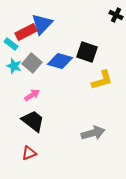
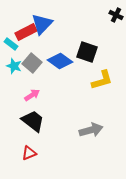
blue diamond: rotated 20 degrees clockwise
gray arrow: moved 2 px left, 3 px up
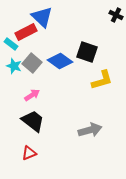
blue triangle: moved 7 px up; rotated 30 degrees counterclockwise
gray arrow: moved 1 px left
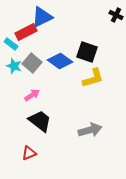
blue triangle: rotated 50 degrees clockwise
yellow L-shape: moved 9 px left, 2 px up
black trapezoid: moved 7 px right
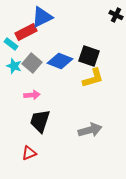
black square: moved 2 px right, 4 px down
blue diamond: rotated 15 degrees counterclockwise
pink arrow: rotated 28 degrees clockwise
black trapezoid: rotated 110 degrees counterclockwise
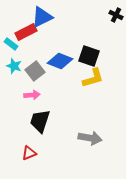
gray square: moved 3 px right, 8 px down; rotated 12 degrees clockwise
gray arrow: moved 8 px down; rotated 25 degrees clockwise
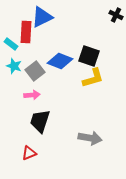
red rectangle: rotated 60 degrees counterclockwise
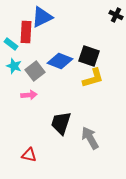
pink arrow: moved 3 px left
black trapezoid: moved 21 px right, 2 px down
gray arrow: rotated 130 degrees counterclockwise
red triangle: moved 2 px down; rotated 35 degrees clockwise
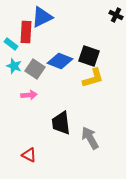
gray square: moved 2 px up; rotated 18 degrees counterclockwise
black trapezoid: rotated 25 degrees counterclockwise
red triangle: rotated 14 degrees clockwise
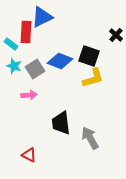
black cross: moved 20 px down; rotated 16 degrees clockwise
gray square: rotated 24 degrees clockwise
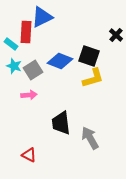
gray square: moved 2 px left, 1 px down
